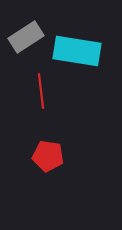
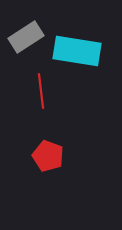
red pentagon: rotated 12 degrees clockwise
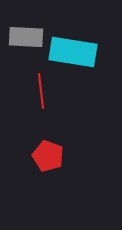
gray rectangle: rotated 36 degrees clockwise
cyan rectangle: moved 4 px left, 1 px down
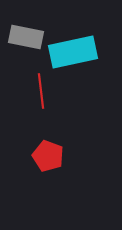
gray rectangle: rotated 8 degrees clockwise
cyan rectangle: rotated 21 degrees counterclockwise
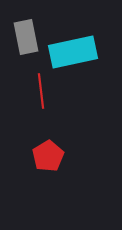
gray rectangle: rotated 68 degrees clockwise
red pentagon: rotated 20 degrees clockwise
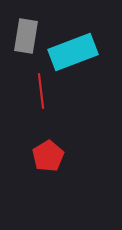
gray rectangle: moved 1 px up; rotated 20 degrees clockwise
cyan rectangle: rotated 9 degrees counterclockwise
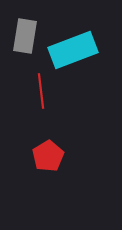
gray rectangle: moved 1 px left
cyan rectangle: moved 2 px up
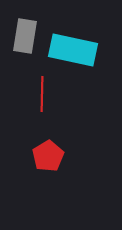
cyan rectangle: rotated 33 degrees clockwise
red line: moved 1 px right, 3 px down; rotated 8 degrees clockwise
